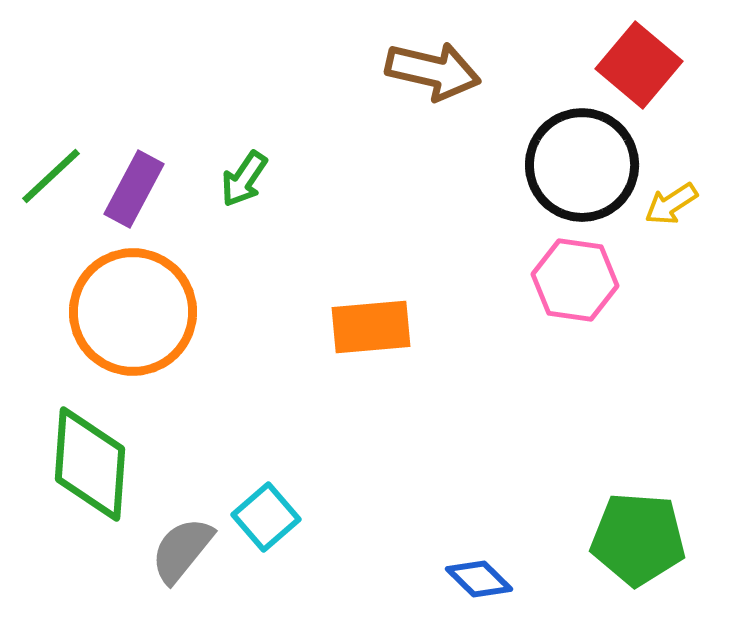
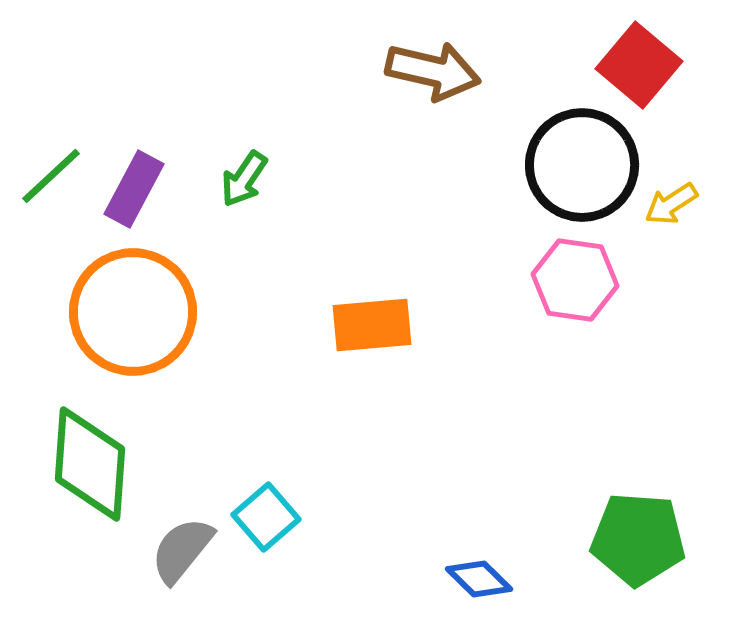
orange rectangle: moved 1 px right, 2 px up
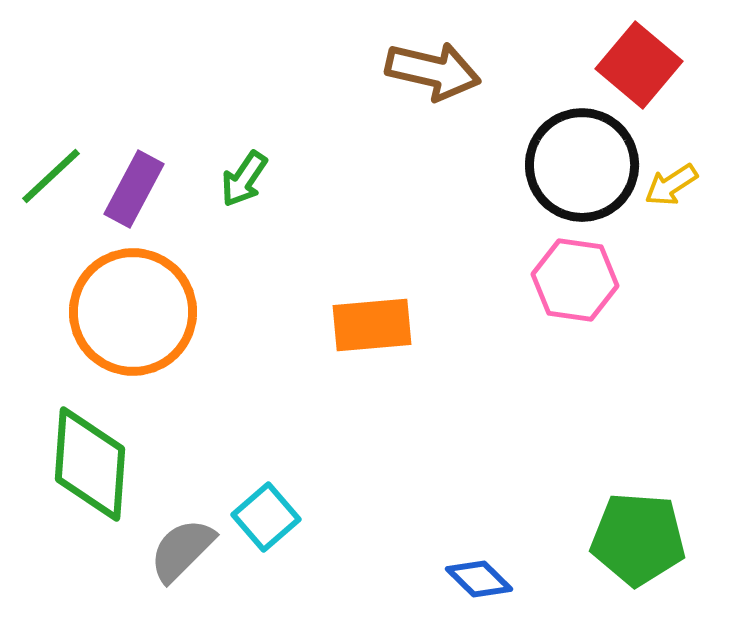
yellow arrow: moved 19 px up
gray semicircle: rotated 6 degrees clockwise
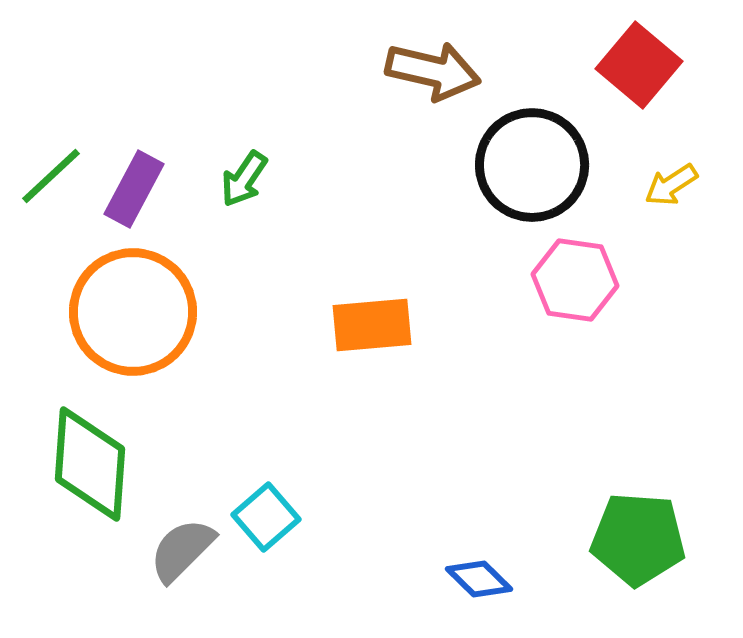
black circle: moved 50 px left
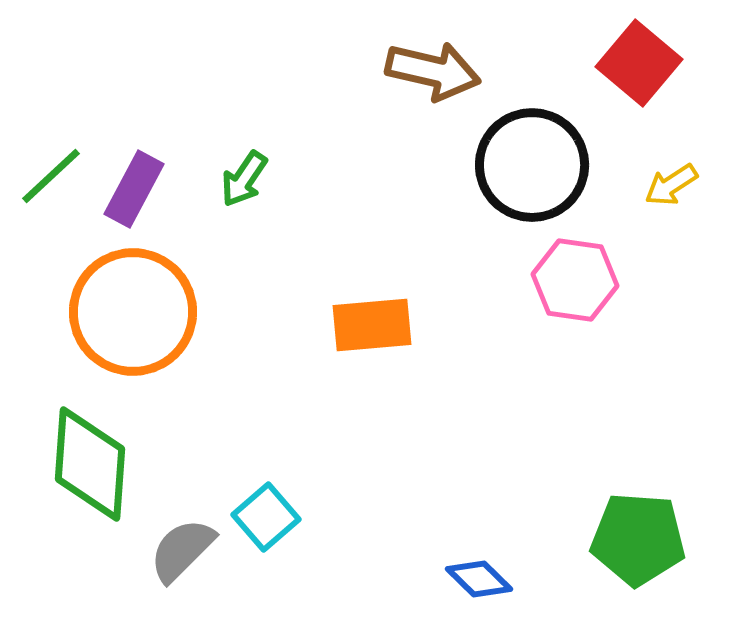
red square: moved 2 px up
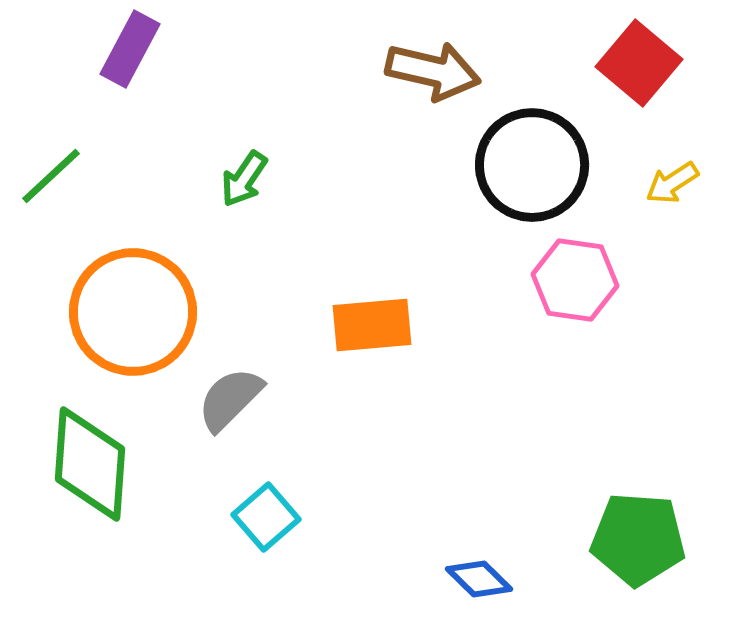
yellow arrow: moved 1 px right, 2 px up
purple rectangle: moved 4 px left, 140 px up
gray semicircle: moved 48 px right, 151 px up
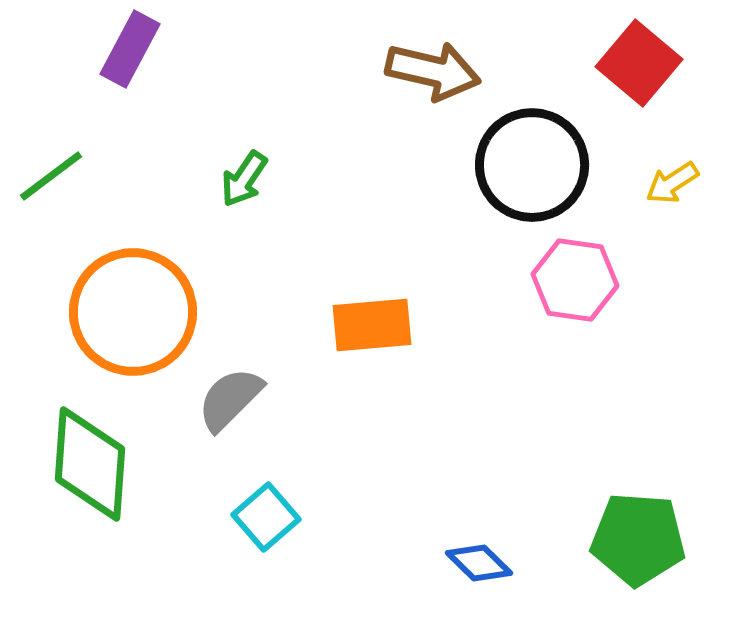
green line: rotated 6 degrees clockwise
blue diamond: moved 16 px up
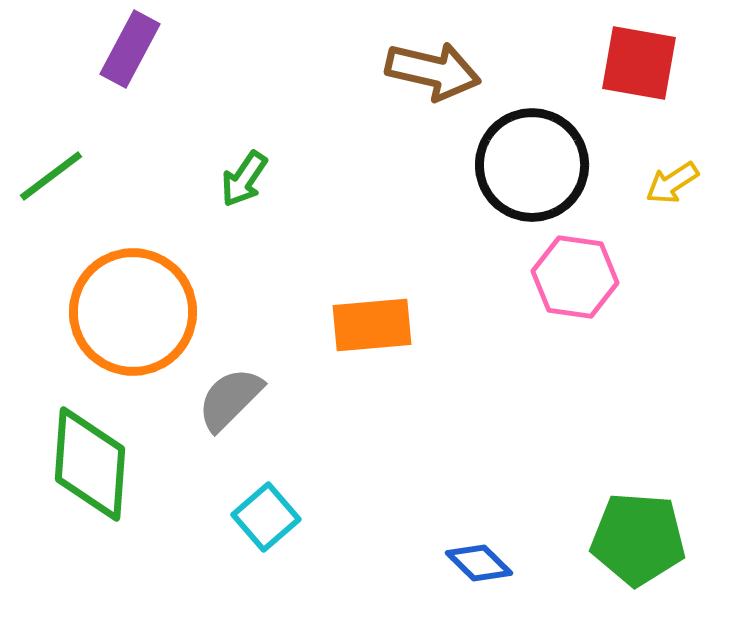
red square: rotated 30 degrees counterclockwise
pink hexagon: moved 3 px up
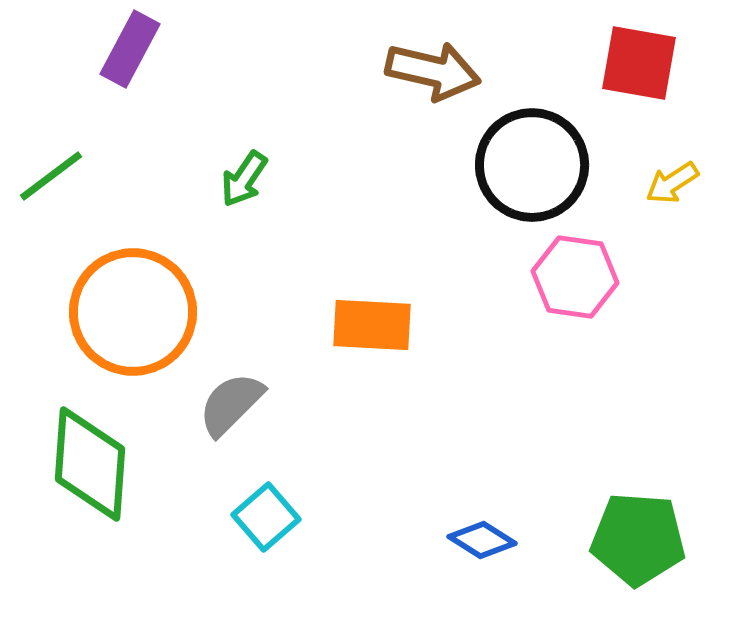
orange rectangle: rotated 8 degrees clockwise
gray semicircle: moved 1 px right, 5 px down
blue diamond: moved 3 px right, 23 px up; rotated 12 degrees counterclockwise
